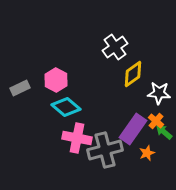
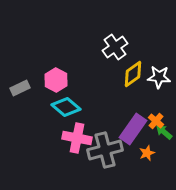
white star: moved 16 px up
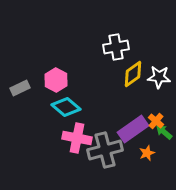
white cross: moved 1 px right; rotated 25 degrees clockwise
purple rectangle: rotated 20 degrees clockwise
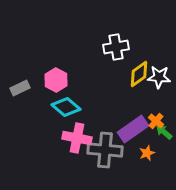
yellow diamond: moved 6 px right
gray cross: rotated 20 degrees clockwise
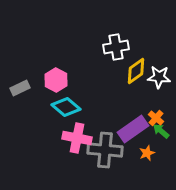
yellow diamond: moved 3 px left, 3 px up
orange cross: moved 3 px up
green arrow: moved 3 px left, 1 px up
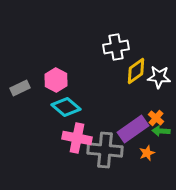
green arrow: rotated 36 degrees counterclockwise
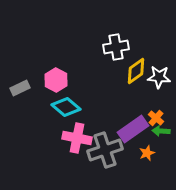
gray cross: rotated 24 degrees counterclockwise
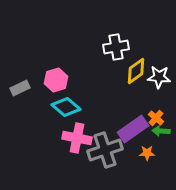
pink hexagon: rotated 15 degrees clockwise
orange star: rotated 21 degrees clockwise
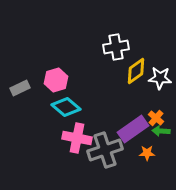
white star: moved 1 px right, 1 px down
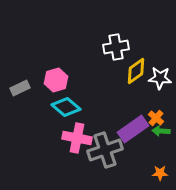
orange star: moved 13 px right, 20 px down
